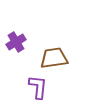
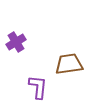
brown trapezoid: moved 15 px right, 6 px down
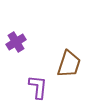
brown trapezoid: rotated 116 degrees clockwise
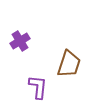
purple cross: moved 4 px right, 1 px up
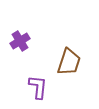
brown trapezoid: moved 2 px up
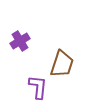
brown trapezoid: moved 7 px left, 2 px down
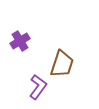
purple L-shape: rotated 30 degrees clockwise
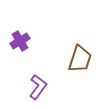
brown trapezoid: moved 18 px right, 5 px up
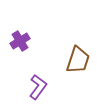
brown trapezoid: moved 2 px left, 1 px down
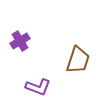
purple L-shape: rotated 75 degrees clockwise
